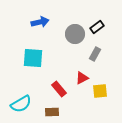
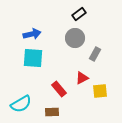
blue arrow: moved 8 px left, 12 px down
black rectangle: moved 18 px left, 13 px up
gray circle: moved 4 px down
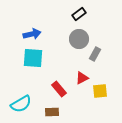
gray circle: moved 4 px right, 1 px down
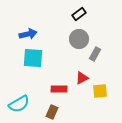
blue arrow: moved 4 px left
red rectangle: rotated 49 degrees counterclockwise
cyan semicircle: moved 2 px left
brown rectangle: rotated 64 degrees counterclockwise
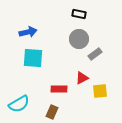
black rectangle: rotated 48 degrees clockwise
blue arrow: moved 2 px up
gray rectangle: rotated 24 degrees clockwise
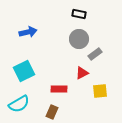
cyan square: moved 9 px left, 13 px down; rotated 30 degrees counterclockwise
red triangle: moved 5 px up
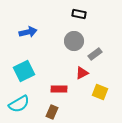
gray circle: moved 5 px left, 2 px down
yellow square: moved 1 px down; rotated 28 degrees clockwise
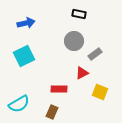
blue arrow: moved 2 px left, 9 px up
cyan square: moved 15 px up
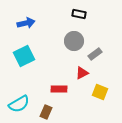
brown rectangle: moved 6 px left
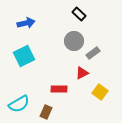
black rectangle: rotated 32 degrees clockwise
gray rectangle: moved 2 px left, 1 px up
yellow square: rotated 14 degrees clockwise
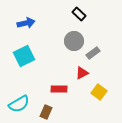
yellow square: moved 1 px left
